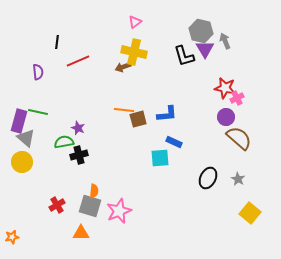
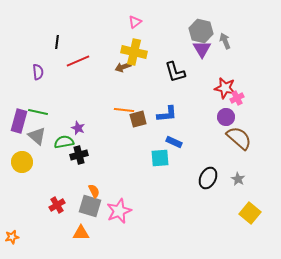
purple triangle: moved 3 px left
black L-shape: moved 9 px left, 16 px down
gray triangle: moved 11 px right, 2 px up
orange semicircle: rotated 32 degrees counterclockwise
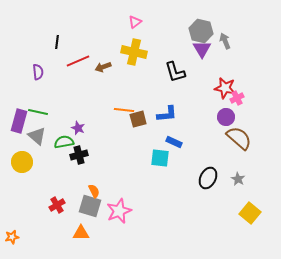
brown arrow: moved 20 px left
cyan square: rotated 12 degrees clockwise
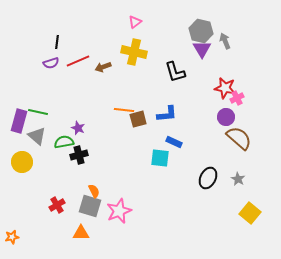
purple semicircle: moved 13 px right, 9 px up; rotated 77 degrees clockwise
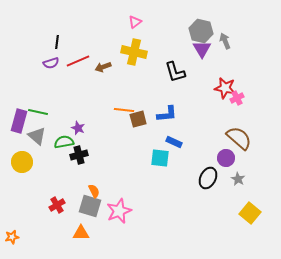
purple circle: moved 41 px down
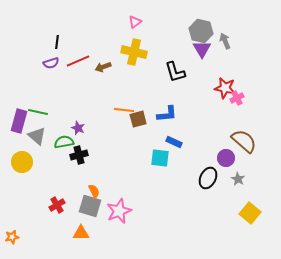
brown semicircle: moved 5 px right, 3 px down
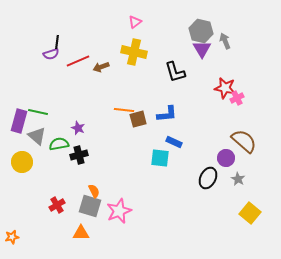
purple semicircle: moved 9 px up
brown arrow: moved 2 px left
green semicircle: moved 5 px left, 2 px down
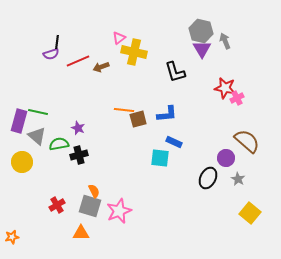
pink triangle: moved 16 px left, 16 px down
brown semicircle: moved 3 px right
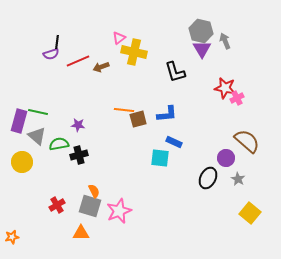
purple star: moved 3 px up; rotated 16 degrees counterclockwise
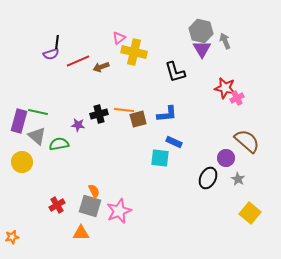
black cross: moved 20 px right, 41 px up
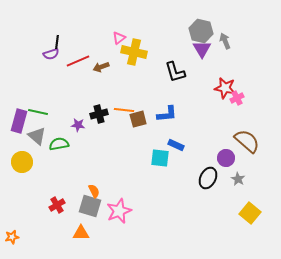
blue rectangle: moved 2 px right, 3 px down
